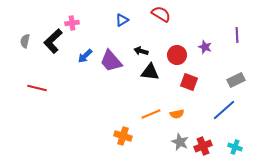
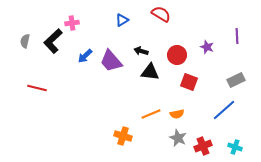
purple line: moved 1 px down
purple star: moved 2 px right
gray star: moved 2 px left, 4 px up
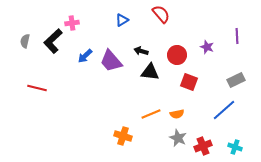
red semicircle: rotated 18 degrees clockwise
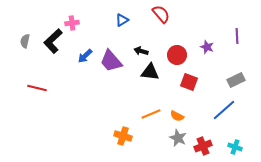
orange semicircle: moved 2 px down; rotated 40 degrees clockwise
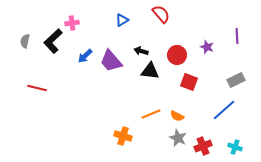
black triangle: moved 1 px up
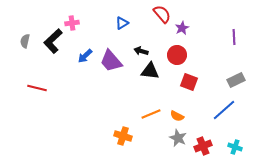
red semicircle: moved 1 px right
blue triangle: moved 3 px down
purple line: moved 3 px left, 1 px down
purple star: moved 25 px left, 19 px up; rotated 24 degrees clockwise
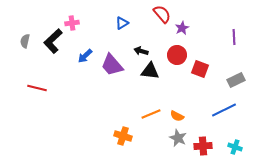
purple trapezoid: moved 1 px right, 4 px down
red square: moved 11 px right, 13 px up
blue line: rotated 15 degrees clockwise
red cross: rotated 18 degrees clockwise
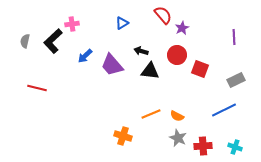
red semicircle: moved 1 px right, 1 px down
pink cross: moved 1 px down
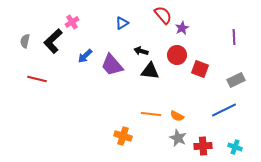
pink cross: moved 2 px up; rotated 24 degrees counterclockwise
red line: moved 9 px up
orange line: rotated 30 degrees clockwise
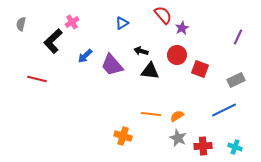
purple line: moved 4 px right; rotated 28 degrees clockwise
gray semicircle: moved 4 px left, 17 px up
orange semicircle: rotated 120 degrees clockwise
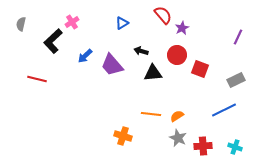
black triangle: moved 3 px right, 2 px down; rotated 12 degrees counterclockwise
